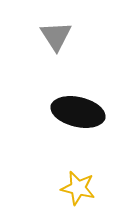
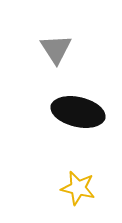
gray triangle: moved 13 px down
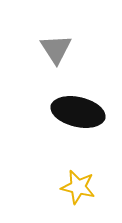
yellow star: moved 1 px up
